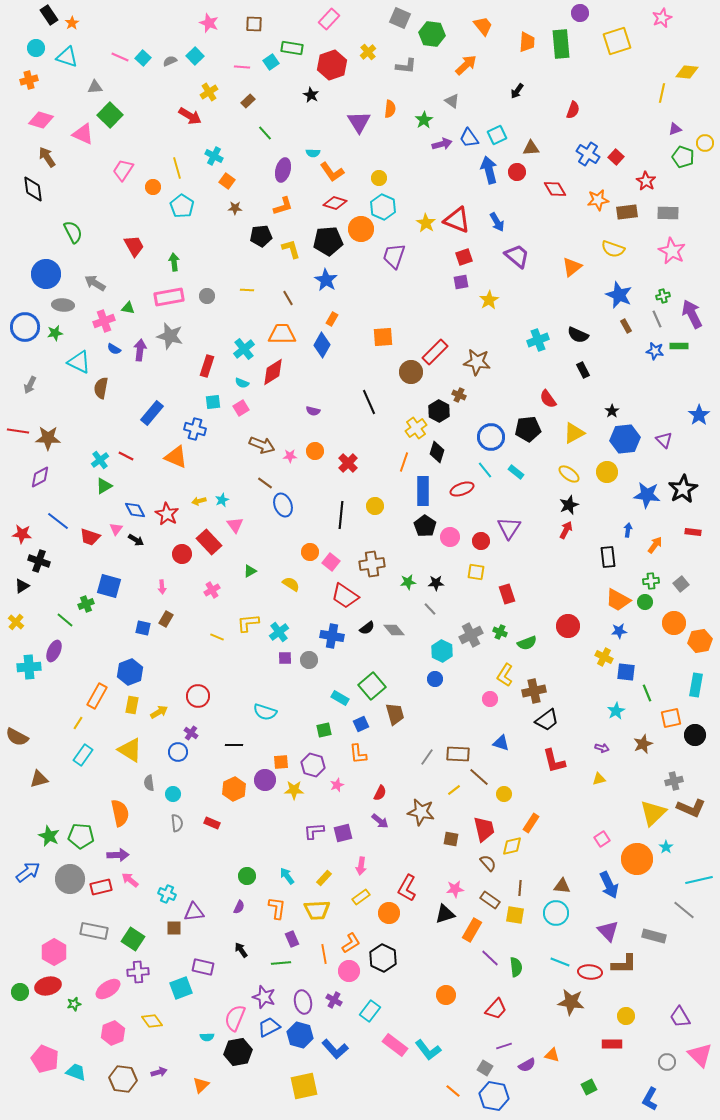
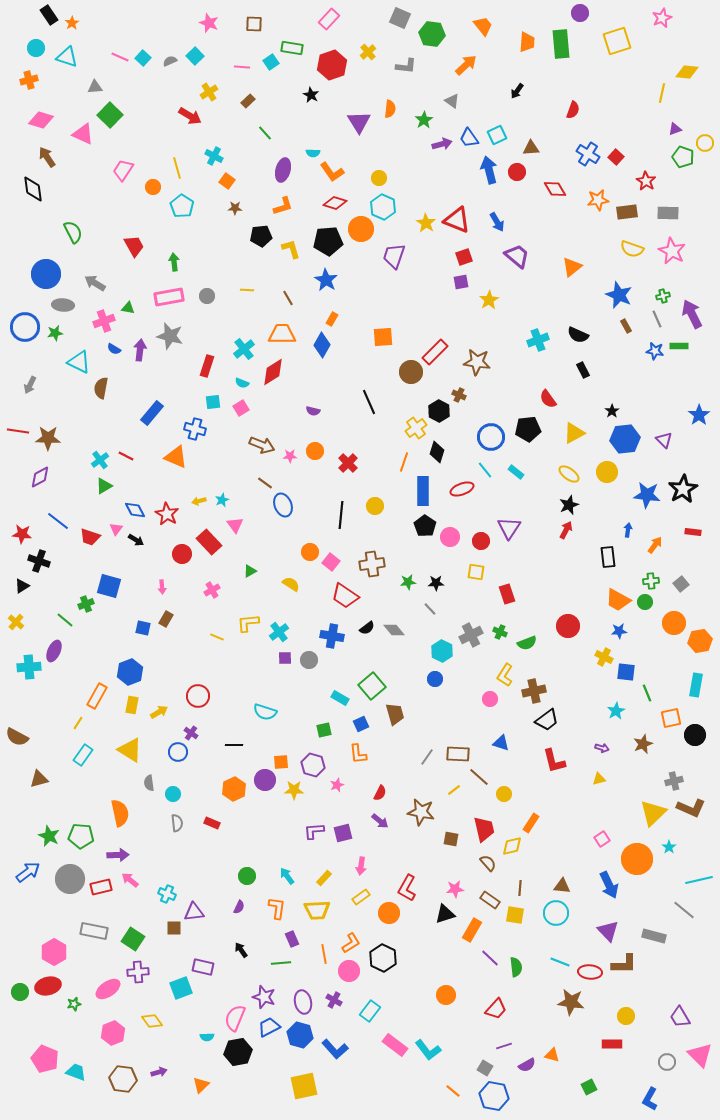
yellow semicircle at (613, 249): moved 19 px right
cyan star at (666, 847): moved 3 px right
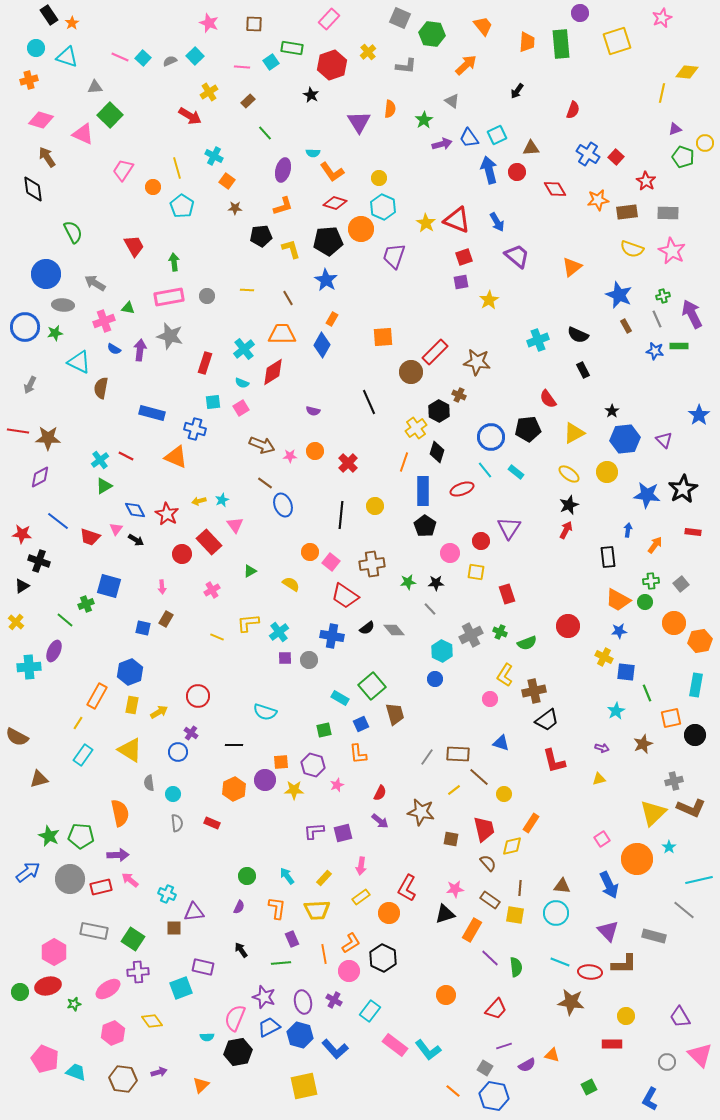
red rectangle at (207, 366): moved 2 px left, 3 px up
blue rectangle at (152, 413): rotated 65 degrees clockwise
pink circle at (450, 537): moved 16 px down
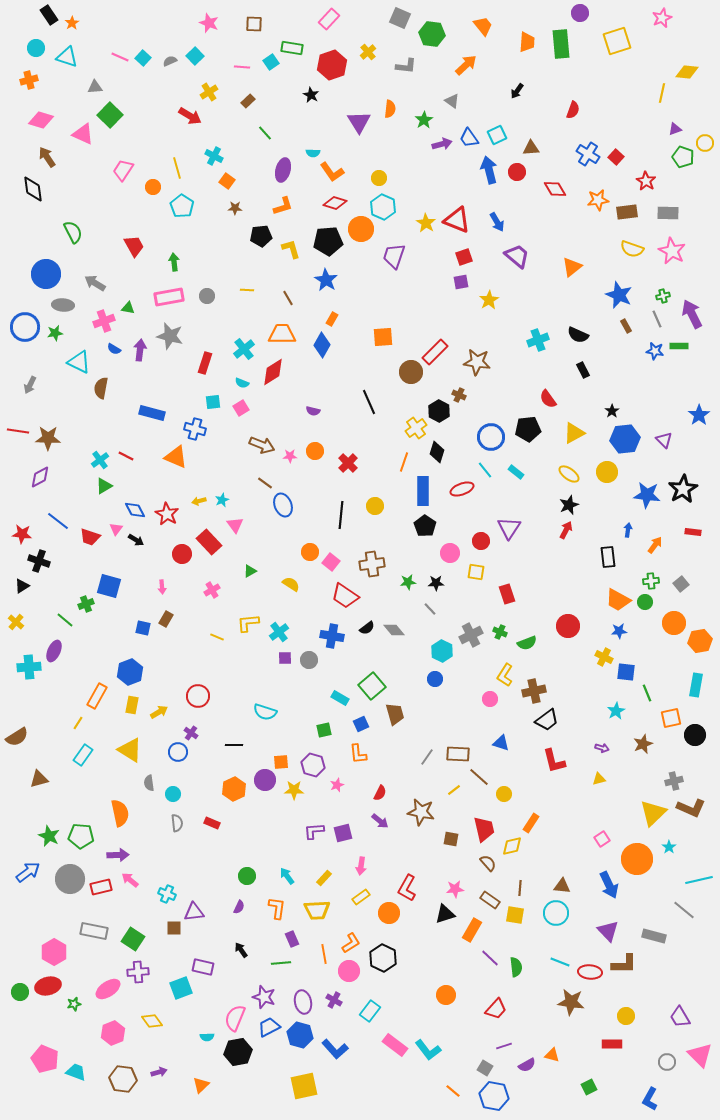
brown semicircle at (17, 737): rotated 60 degrees counterclockwise
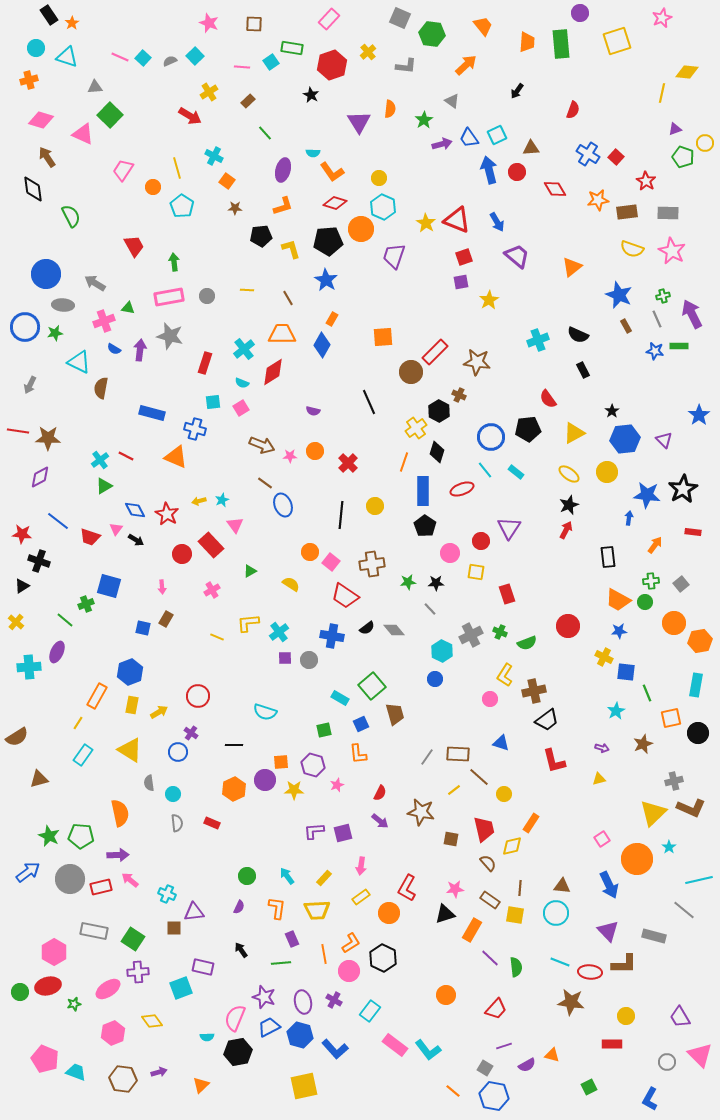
green semicircle at (73, 232): moved 2 px left, 16 px up
blue arrow at (628, 530): moved 1 px right, 12 px up
red rectangle at (209, 542): moved 2 px right, 3 px down
purple ellipse at (54, 651): moved 3 px right, 1 px down
black circle at (695, 735): moved 3 px right, 2 px up
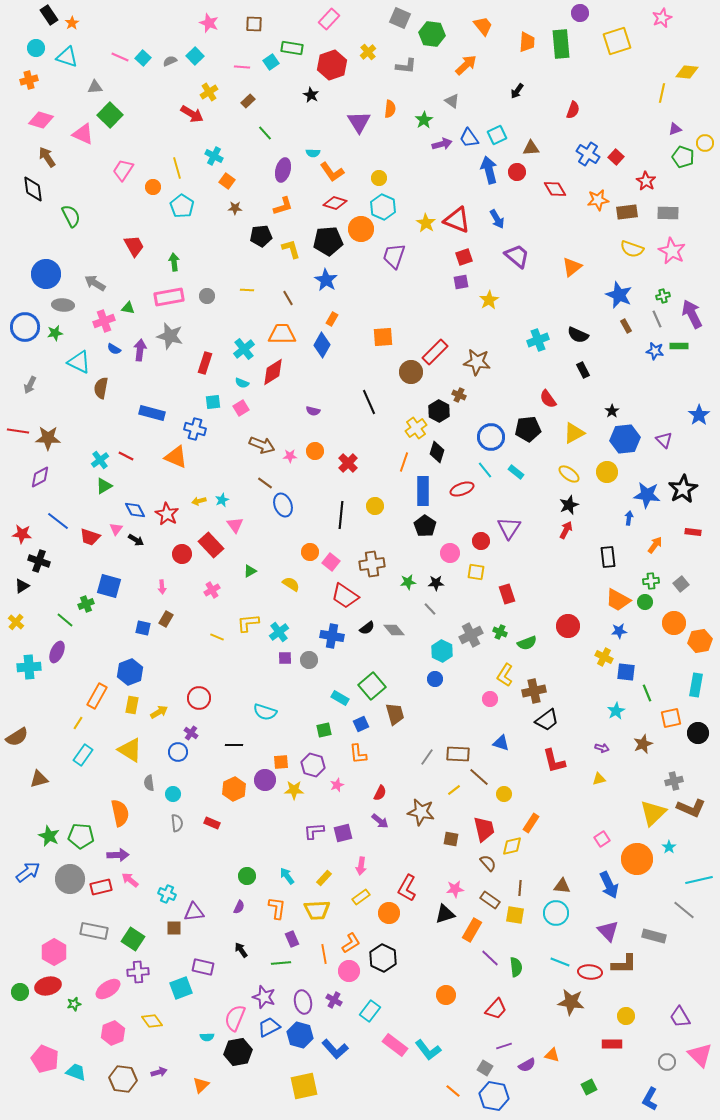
red arrow at (190, 116): moved 2 px right, 2 px up
blue arrow at (497, 222): moved 3 px up
red circle at (198, 696): moved 1 px right, 2 px down
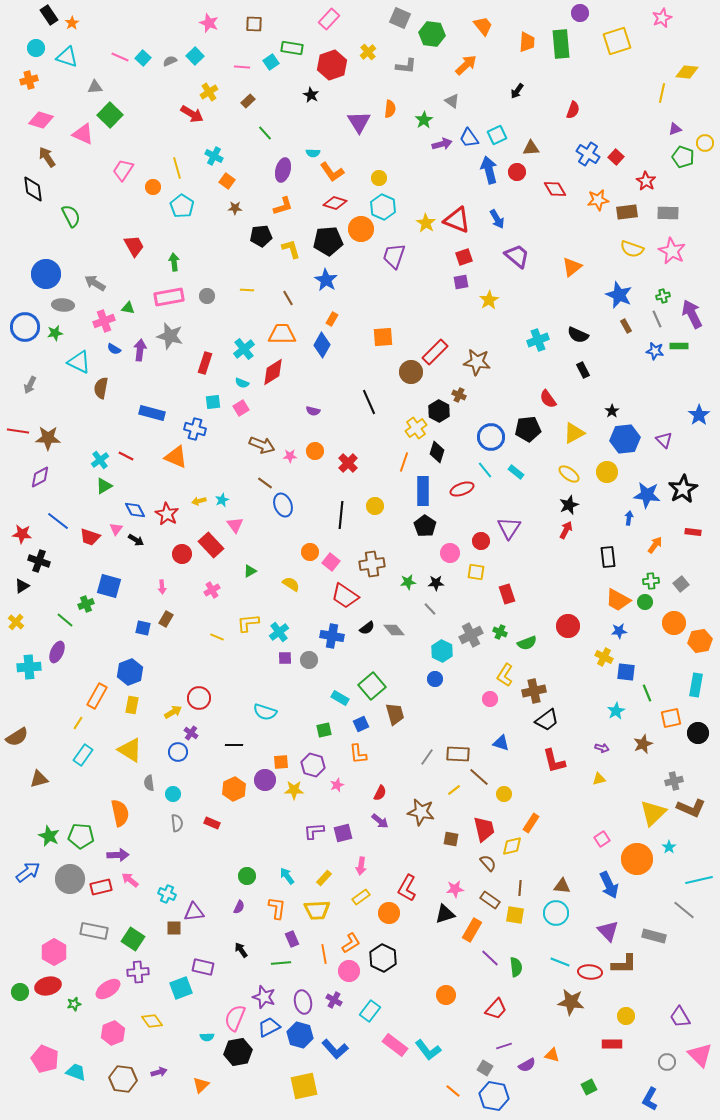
yellow arrow at (159, 712): moved 14 px right
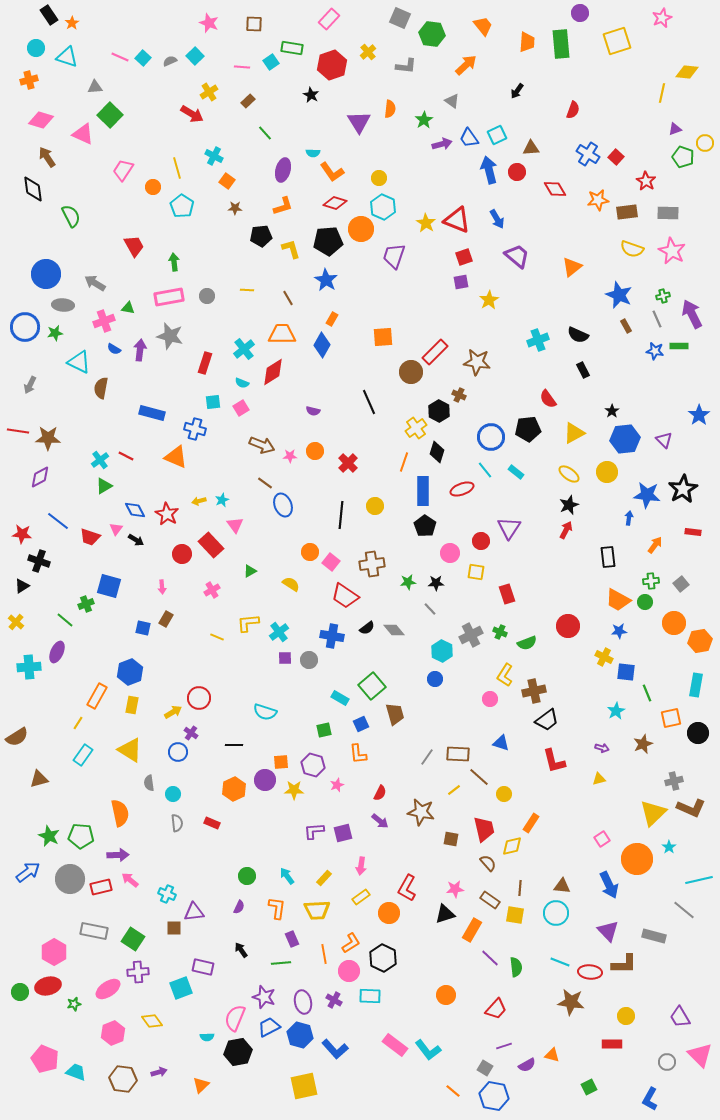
cyan rectangle at (370, 1011): moved 15 px up; rotated 55 degrees clockwise
